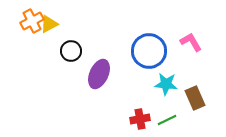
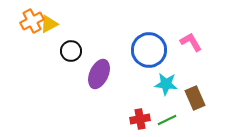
blue circle: moved 1 px up
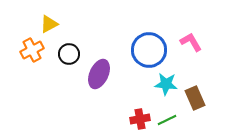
orange cross: moved 29 px down
black circle: moved 2 px left, 3 px down
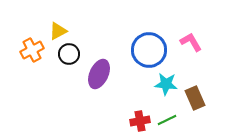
yellow triangle: moved 9 px right, 7 px down
red cross: moved 2 px down
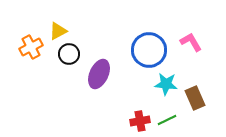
orange cross: moved 1 px left, 3 px up
